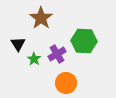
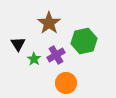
brown star: moved 8 px right, 5 px down
green hexagon: rotated 15 degrees counterclockwise
purple cross: moved 1 px left, 1 px down
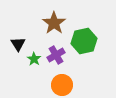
brown star: moved 5 px right
orange circle: moved 4 px left, 2 px down
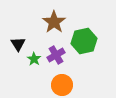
brown star: moved 1 px up
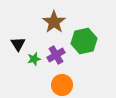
green star: rotated 24 degrees clockwise
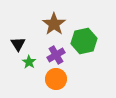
brown star: moved 2 px down
green star: moved 5 px left, 3 px down; rotated 24 degrees counterclockwise
orange circle: moved 6 px left, 6 px up
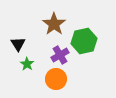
purple cross: moved 4 px right
green star: moved 2 px left, 2 px down
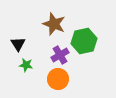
brown star: rotated 15 degrees counterclockwise
green star: moved 1 px left, 1 px down; rotated 24 degrees counterclockwise
orange circle: moved 2 px right
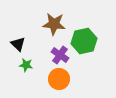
brown star: rotated 15 degrees counterclockwise
black triangle: rotated 14 degrees counterclockwise
purple cross: rotated 24 degrees counterclockwise
orange circle: moved 1 px right
